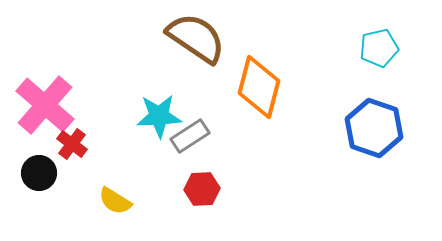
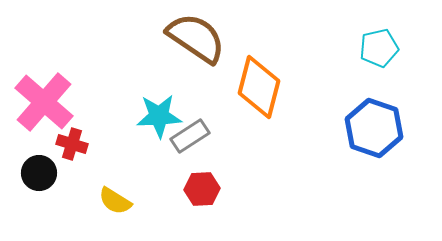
pink cross: moved 1 px left, 3 px up
red cross: rotated 20 degrees counterclockwise
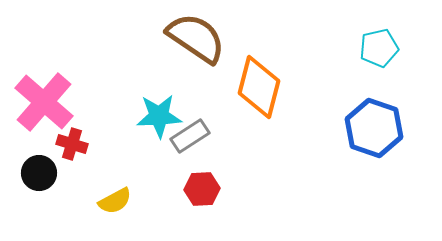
yellow semicircle: rotated 60 degrees counterclockwise
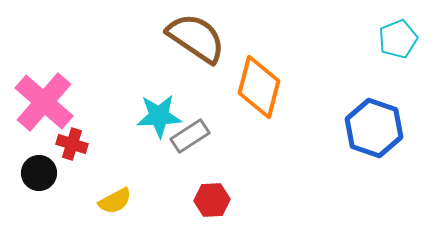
cyan pentagon: moved 19 px right, 9 px up; rotated 9 degrees counterclockwise
red hexagon: moved 10 px right, 11 px down
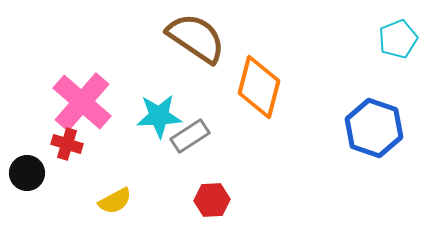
pink cross: moved 38 px right
red cross: moved 5 px left
black circle: moved 12 px left
